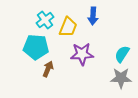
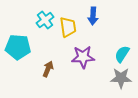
yellow trapezoid: rotated 30 degrees counterclockwise
cyan pentagon: moved 18 px left
purple star: moved 1 px right, 3 px down
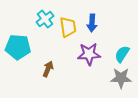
blue arrow: moved 1 px left, 7 px down
cyan cross: moved 1 px up
purple star: moved 6 px right, 3 px up
